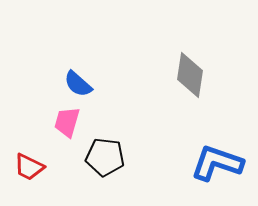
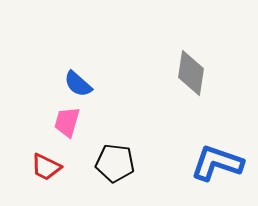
gray diamond: moved 1 px right, 2 px up
black pentagon: moved 10 px right, 6 px down
red trapezoid: moved 17 px right
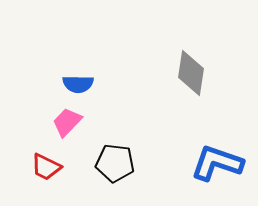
blue semicircle: rotated 40 degrees counterclockwise
pink trapezoid: rotated 28 degrees clockwise
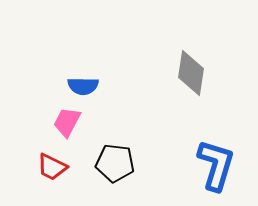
blue semicircle: moved 5 px right, 2 px down
pink trapezoid: rotated 16 degrees counterclockwise
blue L-shape: moved 1 px left, 2 px down; rotated 88 degrees clockwise
red trapezoid: moved 6 px right
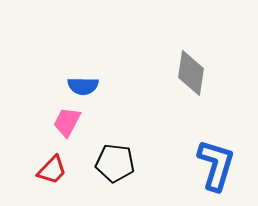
red trapezoid: moved 3 px down; rotated 72 degrees counterclockwise
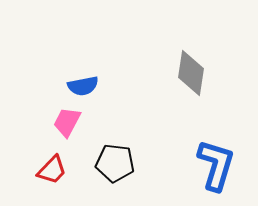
blue semicircle: rotated 12 degrees counterclockwise
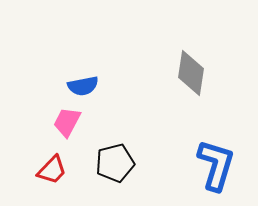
black pentagon: rotated 21 degrees counterclockwise
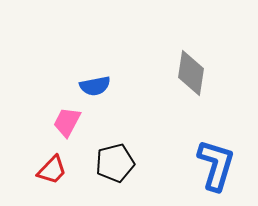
blue semicircle: moved 12 px right
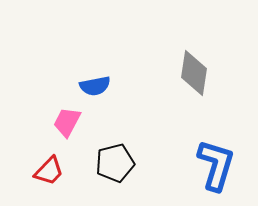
gray diamond: moved 3 px right
red trapezoid: moved 3 px left, 1 px down
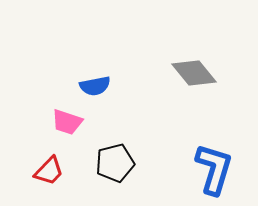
gray diamond: rotated 48 degrees counterclockwise
pink trapezoid: rotated 100 degrees counterclockwise
blue L-shape: moved 2 px left, 4 px down
